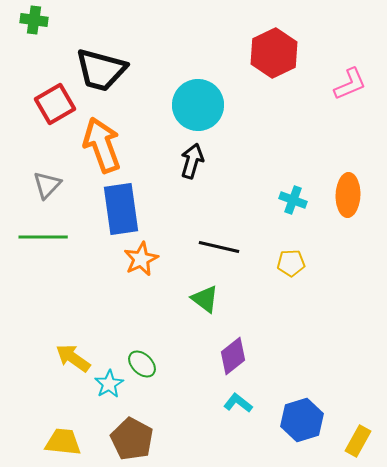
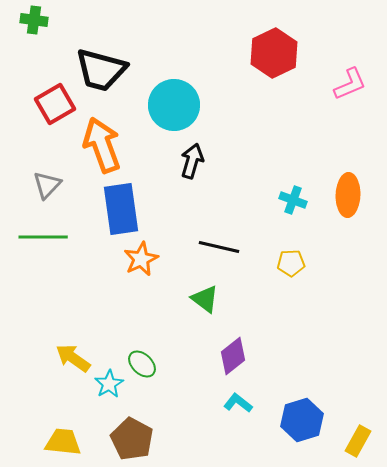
cyan circle: moved 24 px left
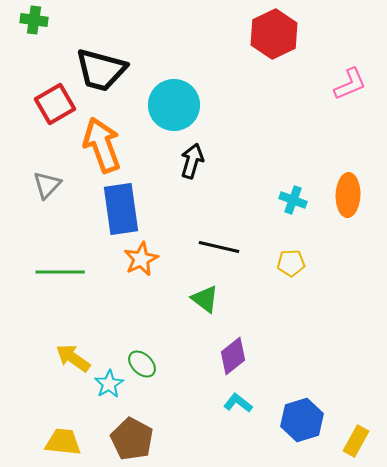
red hexagon: moved 19 px up
green line: moved 17 px right, 35 px down
yellow rectangle: moved 2 px left
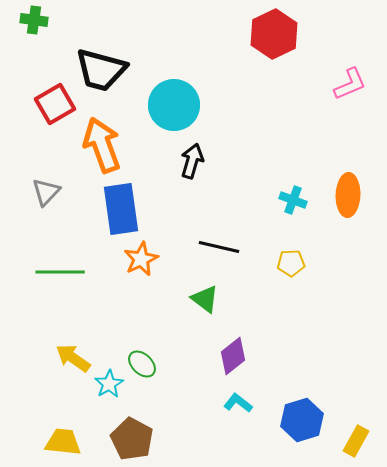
gray triangle: moved 1 px left, 7 px down
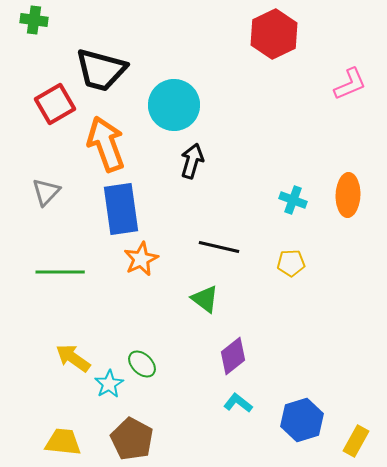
orange arrow: moved 4 px right, 1 px up
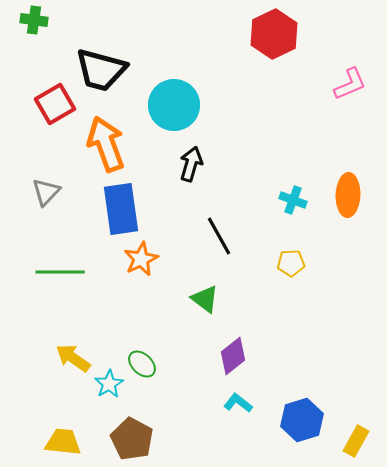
black arrow: moved 1 px left, 3 px down
black line: moved 11 px up; rotated 48 degrees clockwise
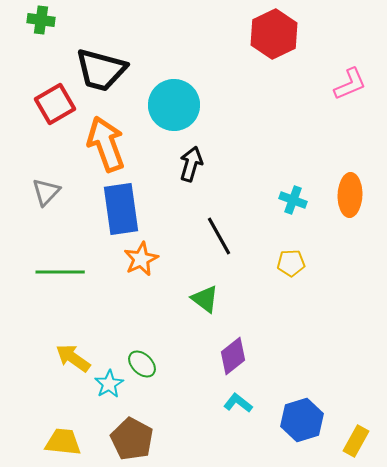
green cross: moved 7 px right
orange ellipse: moved 2 px right
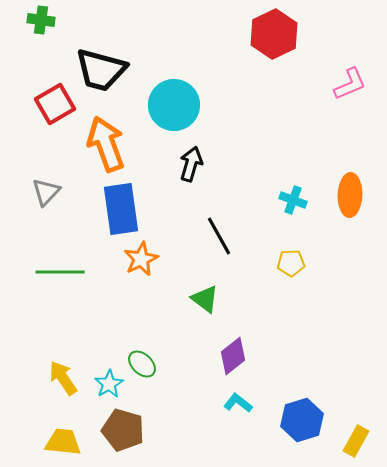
yellow arrow: moved 10 px left, 20 px down; rotated 21 degrees clockwise
brown pentagon: moved 9 px left, 9 px up; rotated 12 degrees counterclockwise
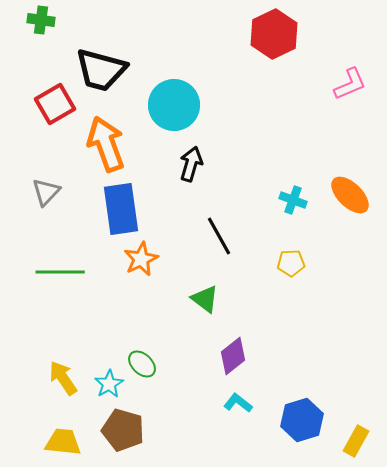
orange ellipse: rotated 48 degrees counterclockwise
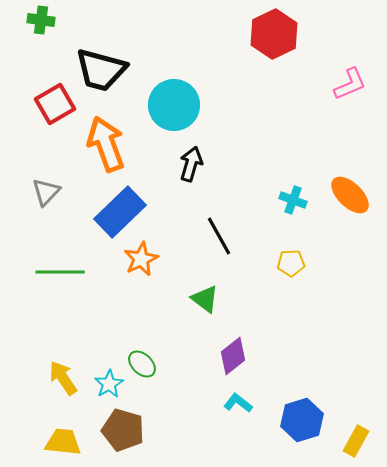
blue rectangle: moved 1 px left, 3 px down; rotated 54 degrees clockwise
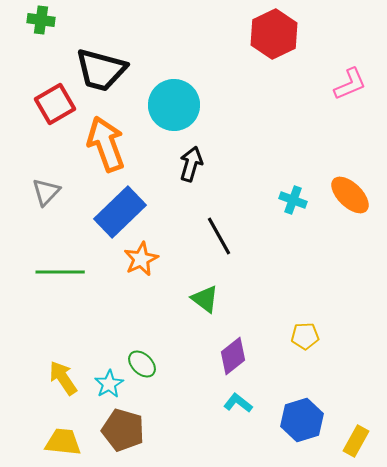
yellow pentagon: moved 14 px right, 73 px down
